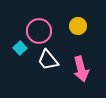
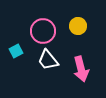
pink circle: moved 4 px right
cyan square: moved 4 px left, 3 px down; rotated 16 degrees clockwise
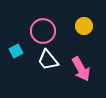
yellow circle: moved 6 px right
pink arrow: rotated 15 degrees counterclockwise
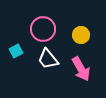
yellow circle: moved 3 px left, 9 px down
pink circle: moved 2 px up
white trapezoid: moved 1 px up
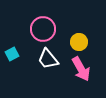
yellow circle: moved 2 px left, 7 px down
cyan square: moved 4 px left, 3 px down
